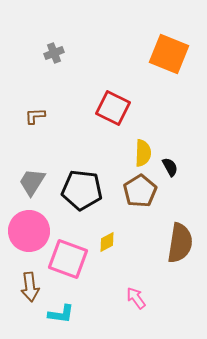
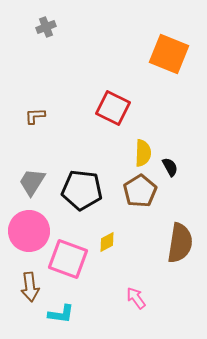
gray cross: moved 8 px left, 26 px up
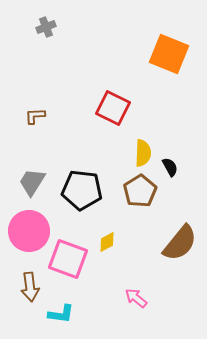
brown semicircle: rotated 30 degrees clockwise
pink arrow: rotated 15 degrees counterclockwise
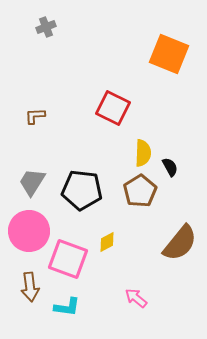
cyan L-shape: moved 6 px right, 7 px up
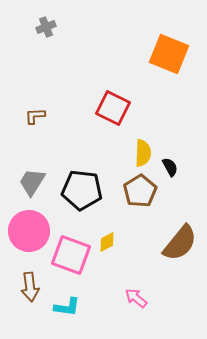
pink square: moved 3 px right, 4 px up
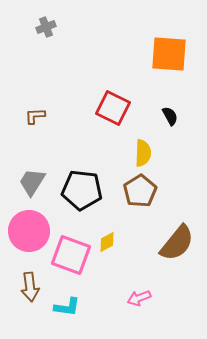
orange square: rotated 18 degrees counterclockwise
black semicircle: moved 51 px up
brown semicircle: moved 3 px left
pink arrow: moved 3 px right; rotated 60 degrees counterclockwise
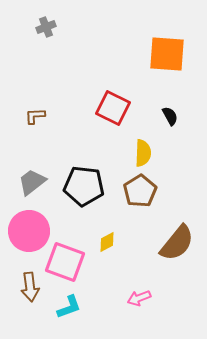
orange square: moved 2 px left
gray trapezoid: rotated 20 degrees clockwise
black pentagon: moved 2 px right, 4 px up
pink square: moved 6 px left, 7 px down
cyan L-shape: moved 2 px right; rotated 28 degrees counterclockwise
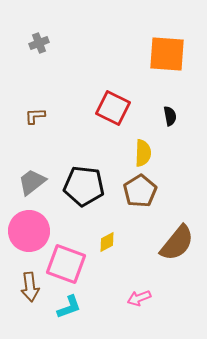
gray cross: moved 7 px left, 16 px down
black semicircle: rotated 18 degrees clockwise
pink square: moved 1 px right, 2 px down
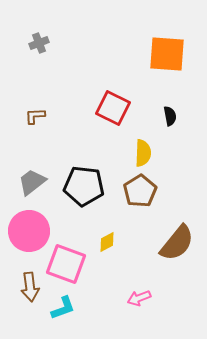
cyan L-shape: moved 6 px left, 1 px down
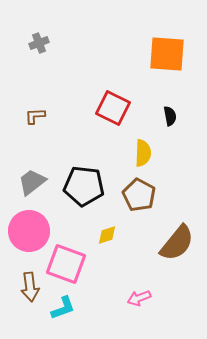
brown pentagon: moved 1 px left, 4 px down; rotated 12 degrees counterclockwise
yellow diamond: moved 7 px up; rotated 10 degrees clockwise
